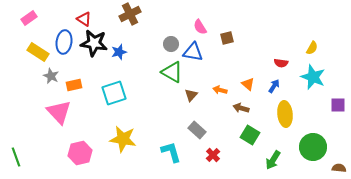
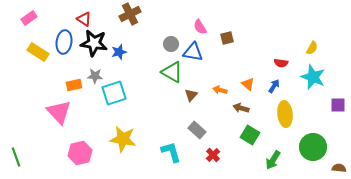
gray star: moved 44 px right; rotated 21 degrees counterclockwise
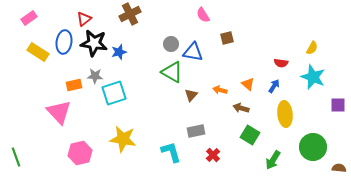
red triangle: rotated 49 degrees clockwise
pink semicircle: moved 3 px right, 12 px up
gray rectangle: moved 1 px left, 1 px down; rotated 54 degrees counterclockwise
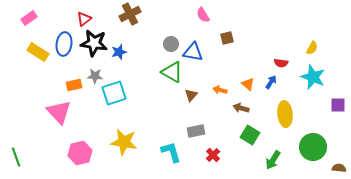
blue ellipse: moved 2 px down
blue arrow: moved 3 px left, 4 px up
yellow star: moved 1 px right, 3 px down
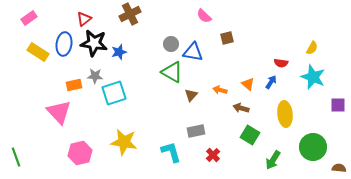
pink semicircle: moved 1 px right, 1 px down; rotated 14 degrees counterclockwise
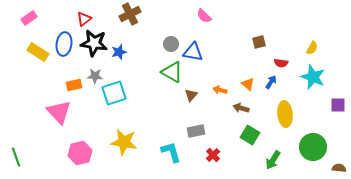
brown square: moved 32 px right, 4 px down
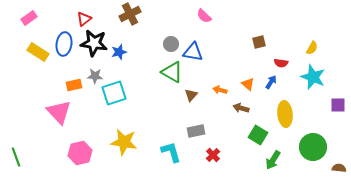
green square: moved 8 px right
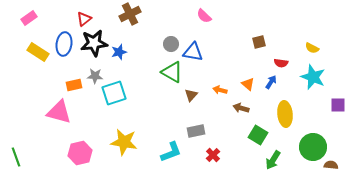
black star: rotated 16 degrees counterclockwise
yellow semicircle: rotated 88 degrees clockwise
pink triangle: rotated 32 degrees counterclockwise
cyan L-shape: rotated 85 degrees clockwise
brown semicircle: moved 8 px left, 3 px up
